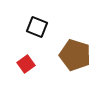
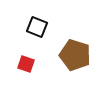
red square: rotated 36 degrees counterclockwise
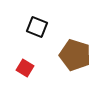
red square: moved 1 px left, 4 px down; rotated 12 degrees clockwise
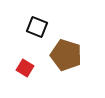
brown pentagon: moved 9 px left
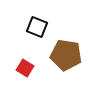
brown pentagon: rotated 8 degrees counterclockwise
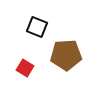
brown pentagon: rotated 12 degrees counterclockwise
